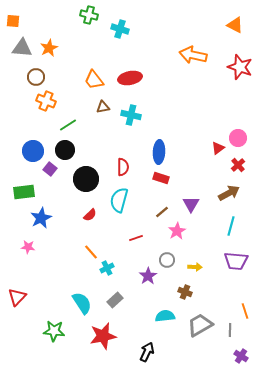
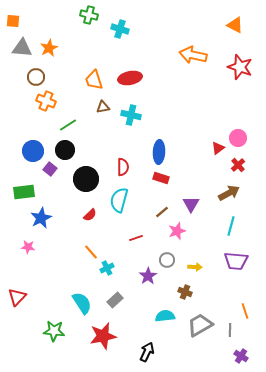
orange trapezoid at (94, 80): rotated 20 degrees clockwise
pink star at (177, 231): rotated 12 degrees clockwise
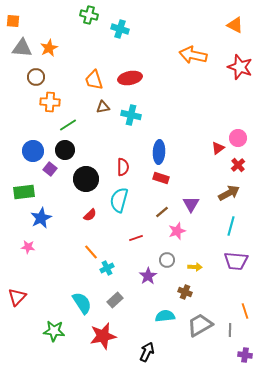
orange cross at (46, 101): moved 4 px right, 1 px down; rotated 18 degrees counterclockwise
purple cross at (241, 356): moved 4 px right, 1 px up; rotated 24 degrees counterclockwise
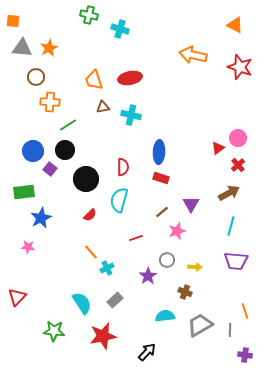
black arrow at (147, 352): rotated 18 degrees clockwise
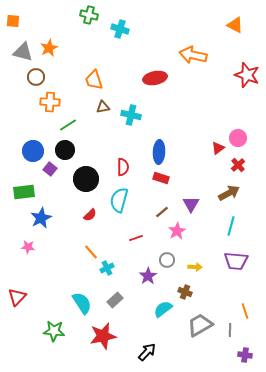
gray triangle at (22, 48): moved 1 px right, 4 px down; rotated 10 degrees clockwise
red star at (240, 67): moved 7 px right, 8 px down
red ellipse at (130, 78): moved 25 px right
pink star at (177, 231): rotated 12 degrees counterclockwise
cyan semicircle at (165, 316): moved 2 px left, 7 px up; rotated 30 degrees counterclockwise
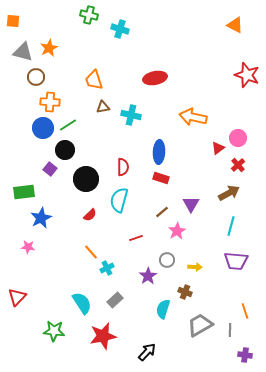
orange arrow at (193, 55): moved 62 px down
blue circle at (33, 151): moved 10 px right, 23 px up
cyan semicircle at (163, 309): rotated 36 degrees counterclockwise
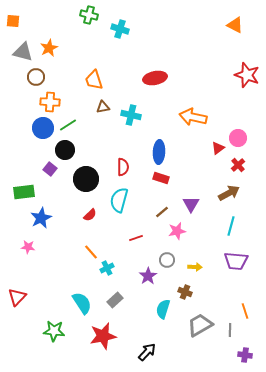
pink star at (177, 231): rotated 18 degrees clockwise
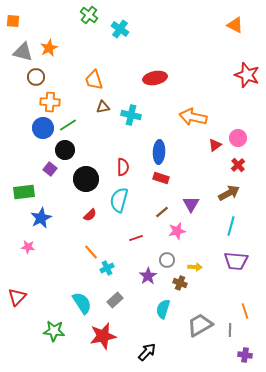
green cross at (89, 15): rotated 24 degrees clockwise
cyan cross at (120, 29): rotated 18 degrees clockwise
red triangle at (218, 148): moved 3 px left, 3 px up
brown cross at (185, 292): moved 5 px left, 9 px up
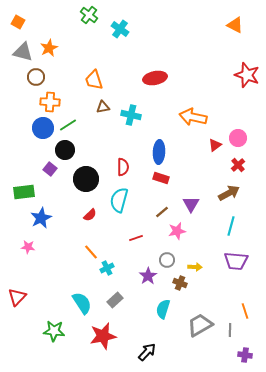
orange square at (13, 21): moved 5 px right, 1 px down; rotated 24 degrees clockwise
